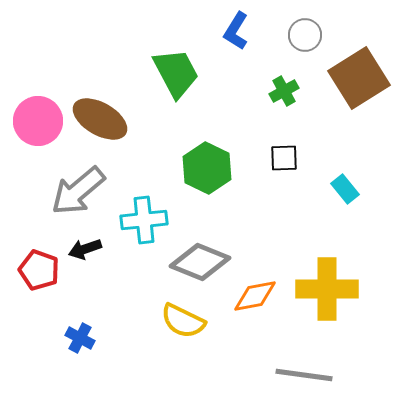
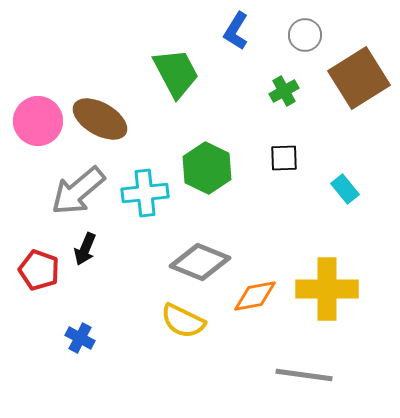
cyan cross: moved 1 px right, 27 px up
black arrow: rotated 48 degrees counterclockwise
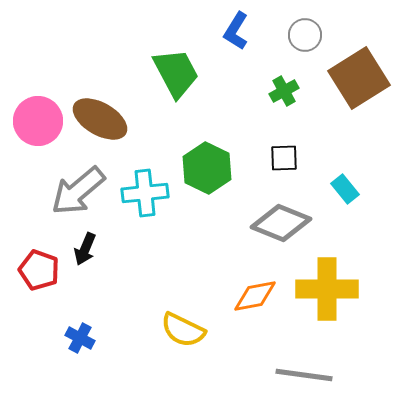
gray diamond: moved 81 px right, 39 px up
yellow semicircle: moved 9 px down
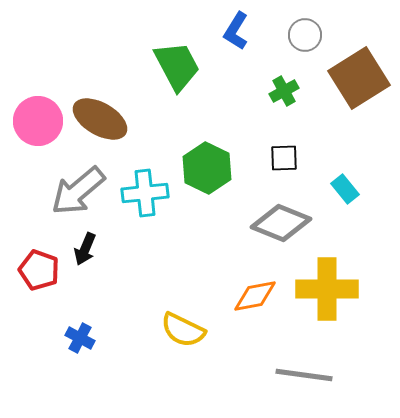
green trapezoid: moved 1 px right, 7 px up
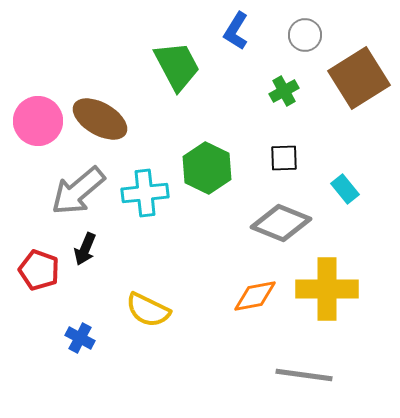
yellow semicircle: moved 35 px left, 20 px up
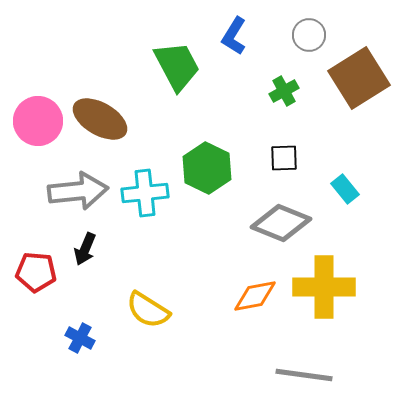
blue L-shape: moved 2 px left, 5 px down
gray circle: moved 4 px right
gray arrow: rotated 146 degrees counterclockwise
red pentagon: moved 3 px left, 2 px down; rotated 15 degrees counterclockwise
yellow cross: moved 3 px left, 2 px up
yellow semicircle: rotated 6 degrees clockwise
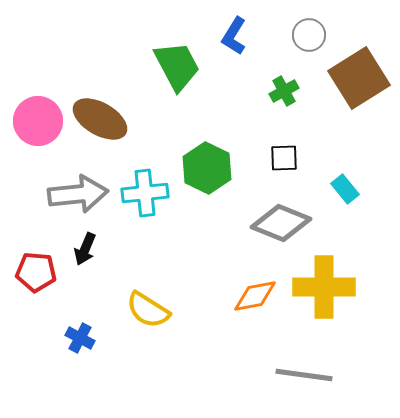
gray arrow: moved 3 px down
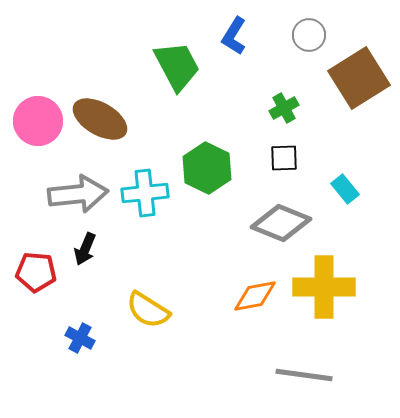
green cross: moved 17 px down
